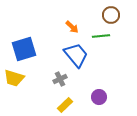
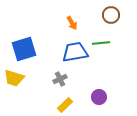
orange arrow: moved 4 px up; rotated 16 degrees clockwise
green line: moved 7 px down
blue trapezoid: moved 1 px left, 3 px up; rotated 60 degrees counterclockwise
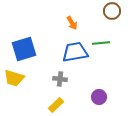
brown circle: moved 1 px right, 4 px up
gray cross: rotated 32 degrees clockwise
yellow rectangle: moved 9 px left
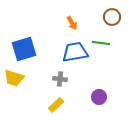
brown circle: moved 6 px down
green line: rotated 12 degrees clockwise
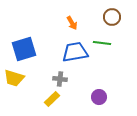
green line: moved 1 px right
yellow rectangle: moved 4 px left, 6 px up
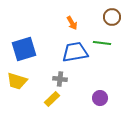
yellow trapezoid: moved 3 px right, 3 px down
purple circle: moved 1 px right, 1 px down
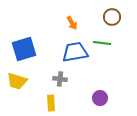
yellow rectangle: moved 1 px left, 4 px down; rotated 49 degrees counterclockwise
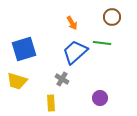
blue trapezoid: rotated 32 degrees counterclockwise
gray cross: moved 2 px right; rotated 24 degrees clockwise
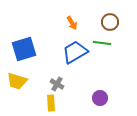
brown circle: moved 2 px left, 5 px down
blue trapezoid: rotated 12 degrees clockwise
gray cross: moved 5 px left, 5 px down
